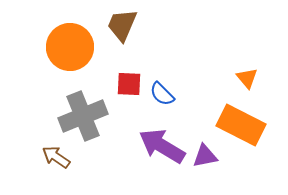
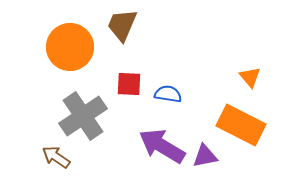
orange triangle: moved 3 px right, 1 px up
blue semicircle: moved 6 px right; rotated 144 degrees clockwise
gray cross: rotated 12 degrees counterclockwise
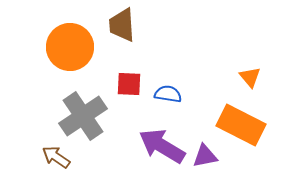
brown trapezoid: rotated 27 degrees counterclockwise
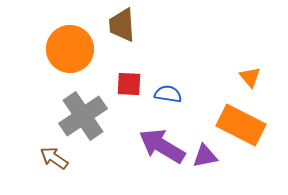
orange circle: moved 2 px down
brown arrow: moved 2 px left, 1 px down
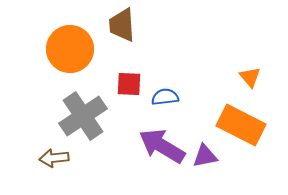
blue semicircle: moved 3 px left, 3 px down; rotated 16 degrees counterclockwise
brown arrow: rotated 40 degrees counterclockwise
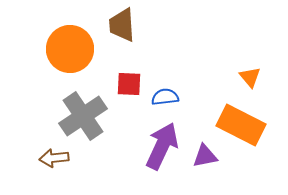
purple arrow: rotated 84 degrees clockwise
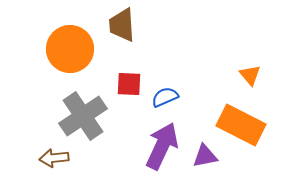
orange triangle: moved 2 px up
blue semicircle: rotated 16 degrees counterclockwise
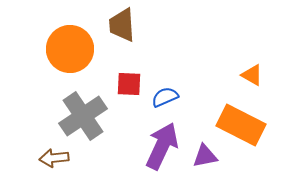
orange triangle: moved 2 px right; rotated 20 degrees counterclockwise
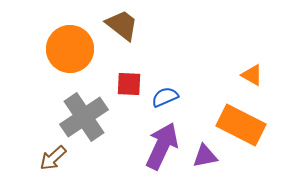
brown trapezoid: rotated 132 degrees clockwise
gray cross: moved 1 px right, 1 px down
brown arrow: moved 1 px left; rotated 36 degrees counterclockwise
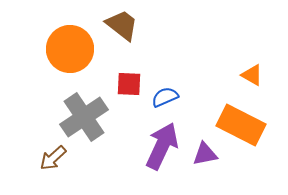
purple triangle: moved 2 px up
